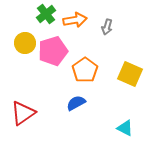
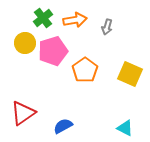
green cross: moved 3 px left, 4 px down
blue semicircle: moved 13 px left, 23 px down
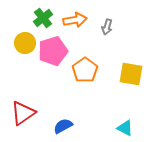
yellow square: moved 1 px right; rotated 15 degrees counterclockwise
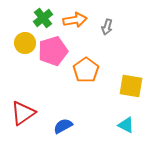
orange pentagon: moved 1 px right
yellow square: moved 12 px down
cyan triangle: moved 1 px right, 3 px up
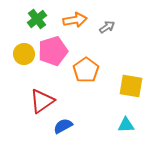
green cross: moved 6 px left, 1 px down
gray arrow: rotated 140 degrees counterclockwise
yellow circle: moved 1 px left, 11 px down
red triangle: moved 19 px right, 12 px up
cyan triangle: rotated 30 degrees counterclockwise
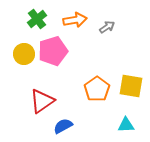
orange pentagon: moved 11 px right, 19 px down
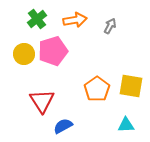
gray arrow: moved 3 px right, 1 px up; rotated 28 degrees counterclockwise
red triangle: rotated 28 degrees counterclockwise
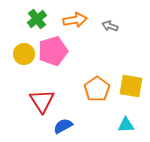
gray arrow: rotated 98 degrees counterclockwise
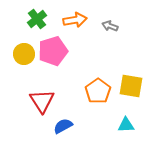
orange pentagon: moved 1 px right, 2 px down
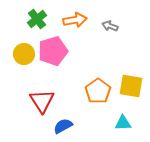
cyan triangle: moved 3 px left, 2 px up
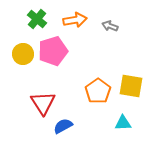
green cross: rotated 12 degrees counterclockwise
yellow circle: moved 1 px left
red triangle: moved 1 px right, 2 px down
